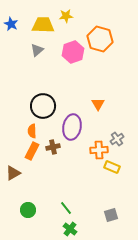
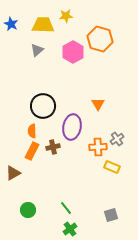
pink hexagon: rotated 10 degrees counterclockwise
orange cross: moved 1 px left, 3 px up
green cross: rotated 16 degrees clockwise
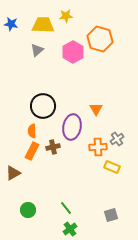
blue star: rotated 16 degrees counterclockwise
orange triangle: moved 2 px left, 5 px down
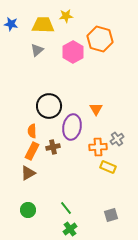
black circle: moved 6 px right
yellow rectangle: moved 4 px left
brown triangle: moved 15 px right
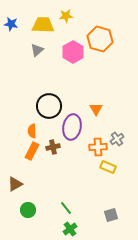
brown triangle: moved 13 px left, 11 px down
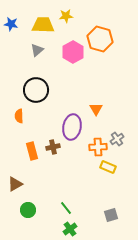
black circle: moved 13 px left, 16 px up
orange semicircle: moved 13 px left, 15 px up
orange rectangle: rotated 42 degrees counterclockwise
